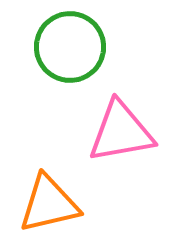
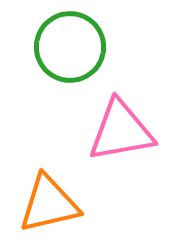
pink triangle: moved 1 px up
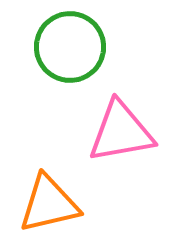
pink triangle: moved 1 px down
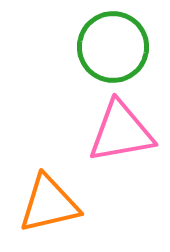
green circle: moved 43 px right
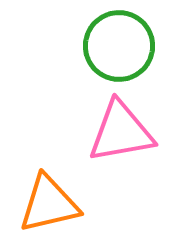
green circle: moved 6 px right, 1 px up
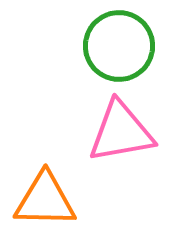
orange triangle: moved 4 px left, 4 px up; rotated 14 degrees clockwise
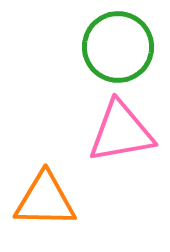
green circle: moved 1 px left, 1 px down
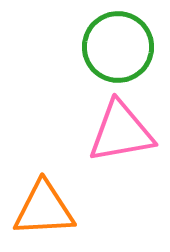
orange triangle: moved 1 px left, 9 px down; rotated 4 degrees counterclockwise
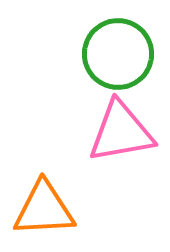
green circle: moved 7 px down
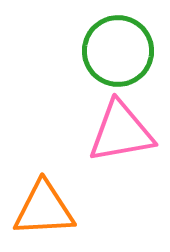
green circle: moved 3 px up
